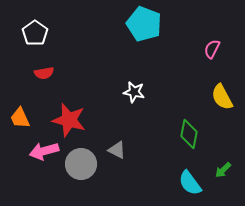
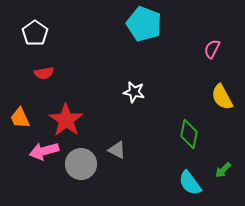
red star: moved 3 px left; rotated 20 degrees clockwise
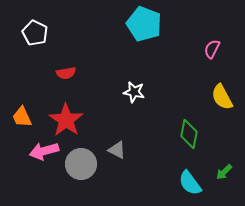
white pentagon: rotated 10 degrees counterclockwise
red semicircle: moved 22 px right
orange trapezoid: moved 2 px right, 1 px up
green arrow: moved 1 px right, 2 px down
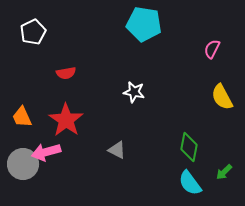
cyan pentagon: rotated 12 degrees counterclockwise
white pentagon: moved 2 px left, 1 px up; rotated 20 degrees clockwise
green diamond: moved 13 px down
pink arrow: moved 2 px right, 1 px down
gray circle: moved 58 px left
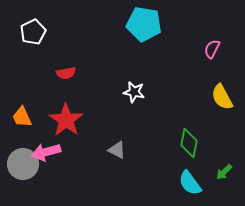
green diamond: moved 4 px up
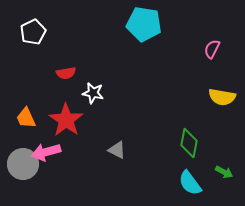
white star: moved 41 px left, 1 px down
yellow semicircle: rotated 52 degrees counterclockwise
orange trapezoid: moved 4 px right, 1 px down
green arrow: rotated 108 degrees counterclockwise
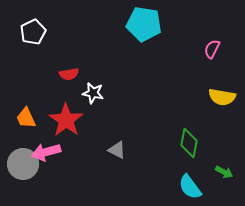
red semicircle: moved 3 px right, 1 px down
cyan semicircle: moved 4 px down
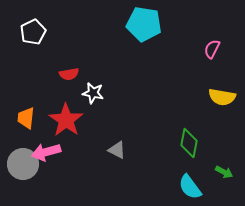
orange trapezoid: rotated 30 degrees clockwise
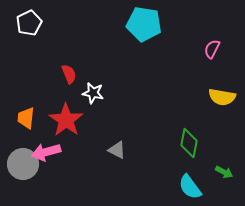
white pentagon: moved 4 px left, 9 px up
red semicircle: rotated 102 degrees counterclockwise
